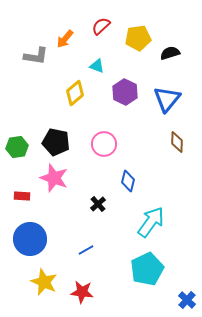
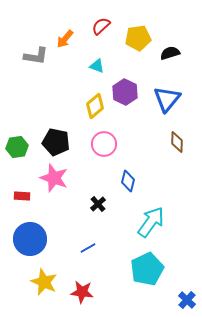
yellow diamond: moved 20 px right, 13 px down
blue line: moved 2 px right, 2 px up
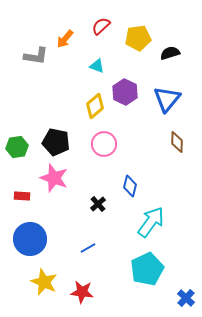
blue diamond: moved 2 px right, 5 px down
blue cross: moved 1 px left, 2 px up
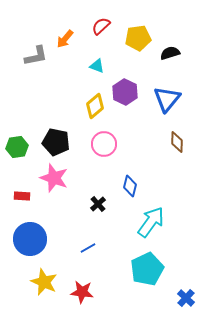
gray L-shape: rotated 20 degrees counterclockwise
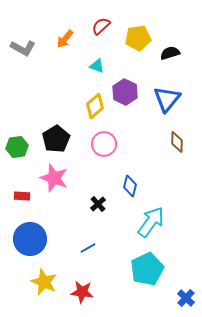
gray L-shape: moved 13 px left, 8 px up; rotated 40 degrees clockwise
black pentagon: moved 3 px up; rotated 28 degrees clockwise
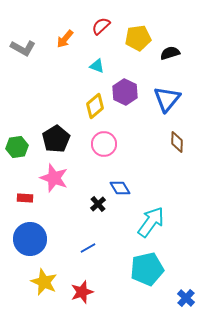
blue diamond: moved 10 px left, 2 px down; rotated 45 degrees counterclockwise
red rectangle: moved 3 px right, 2 px down
cyan pentagon: rotated 12 degrees clockwise
red star: rotated 25 degrees counterclockwise
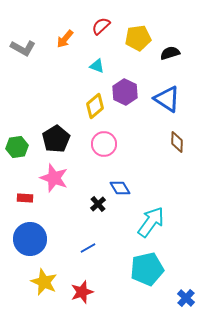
blue triangle: rotated 36 degrees counterclockwise
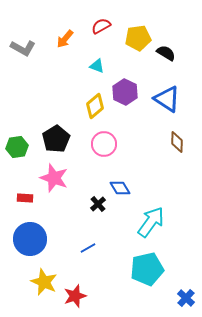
red semicircle: rotated 12 degrees clockwise
black semicircle: moved 4 px left; rotated 48 degrees clockwise
red star: moved 7 px left, 4 px down
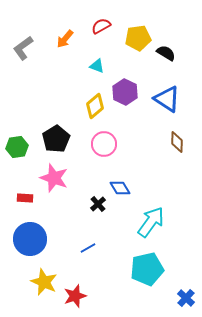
gray L-shape: rotated 115 degrees clockwise
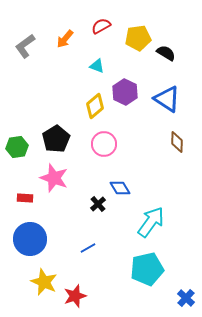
gray L-shape: moved 2 px right, 2 px up
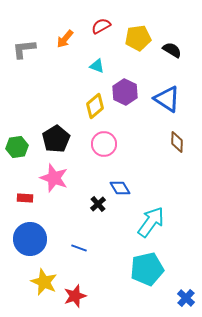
gray L-shape: moved 1 px left, 3 px down; rotated 30 degrees clockwise
black semicircle: moved 6 px right, 3 px up
blue line: moved 9 px left; rotated 49 degrees clockwise
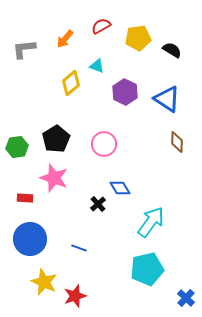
yellow diamond: moved 24 px left, 23 px up
